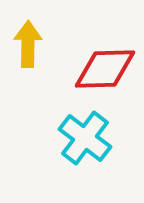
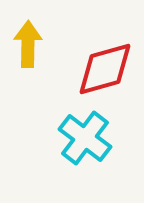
red diamond: rotated 14 degrees counterclockwise
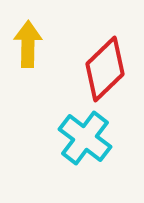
red diamond: rotated 28 degrees counterclockwise
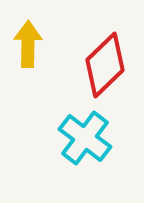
red diamond: moved 4 px up
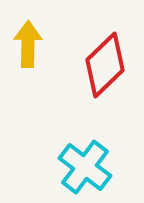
cyan cross: moved 29 px down
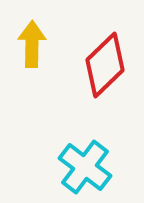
yellow arrow: moved 4 px right
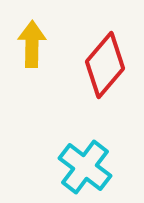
red diamond: rotated 6 degrees counterclockwise
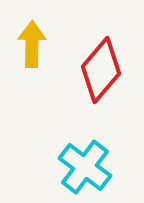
red diamond: moved 4 px left, 5 px down
